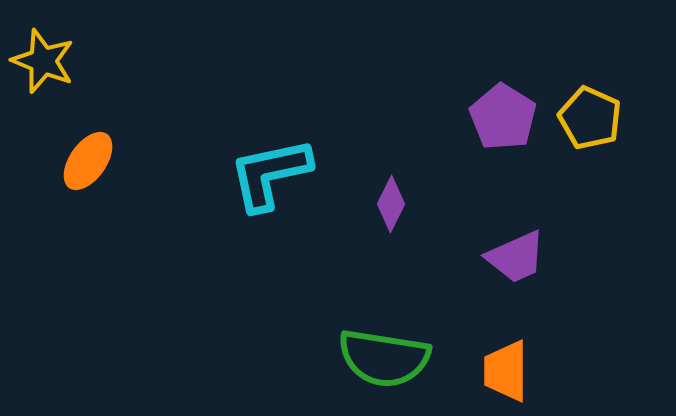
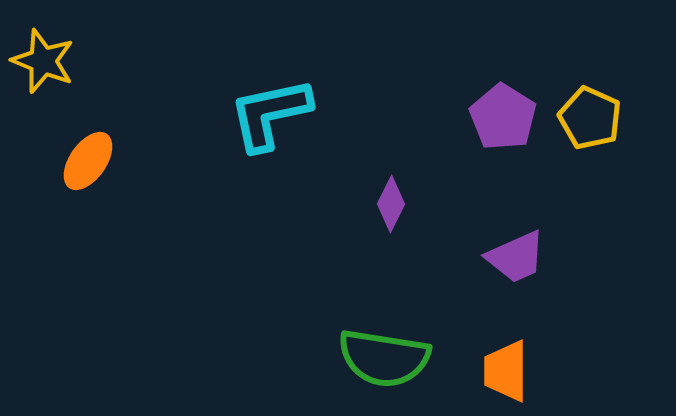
cyan L-shape: moved 60 px up
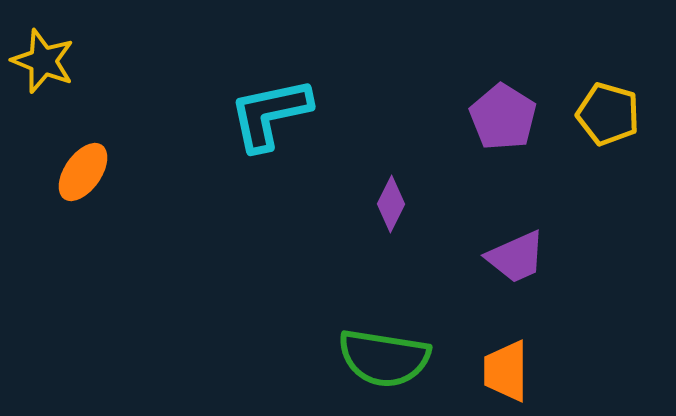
yellow pentagon: moved 18 px right, 4 px up; rotated 8 degrees counterclockwise
orange ellipse: moved 5 px left, 11 px down
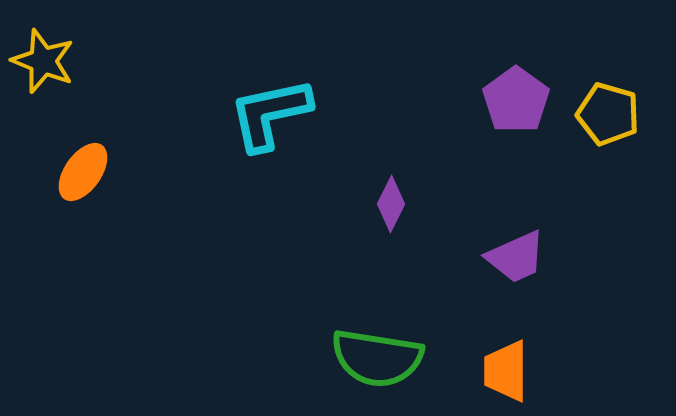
purple pentagon: moved 13 px right, 17 px up; rotated 4 degrees clockwise
green semicircle: moved 7 px left
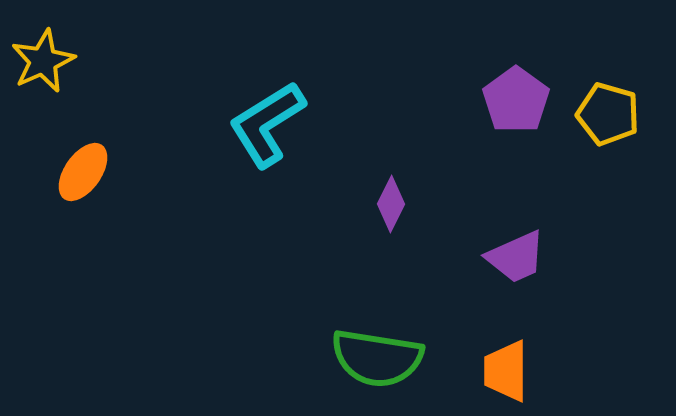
yellow star: rotated 26 degrees clockwise
cyan L-shape: moved 3 px left, 10 px down; rotated 20 degrees counterclockwise
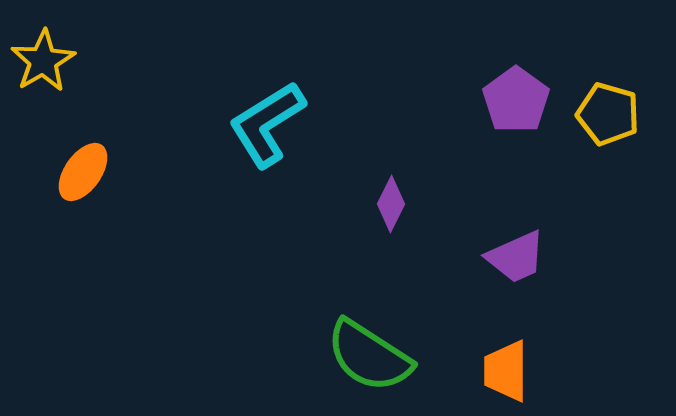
yellow star: rotated 6 degrees counterclockwise
green semicircle: moved 8 px left, 2 px up; rotated 24 degrees clockwise
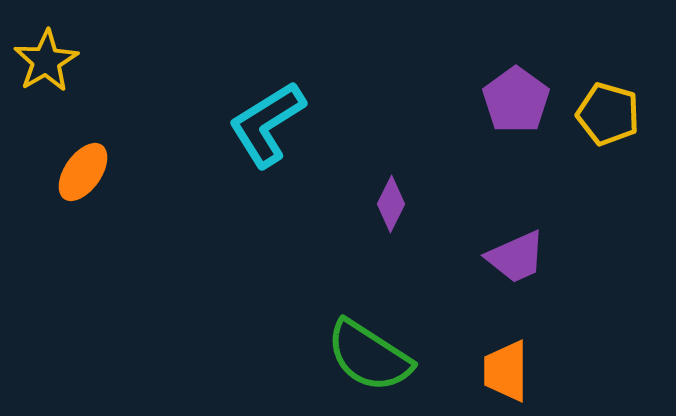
yellow star: moved 3 px right
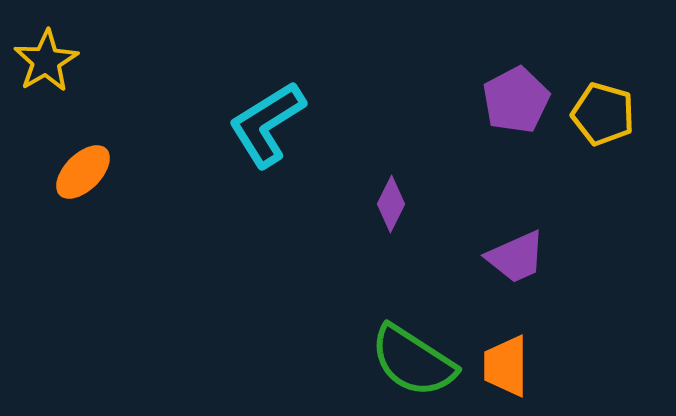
purple pentagon: rotated 8 degrees clockwise
yellow pentagon: moved 5 px left
orange ellipse: rotated 10 degrees clockwise
green semicircle: moved 44 px right, 5 px down
orange trapezoid: moved 5 px up
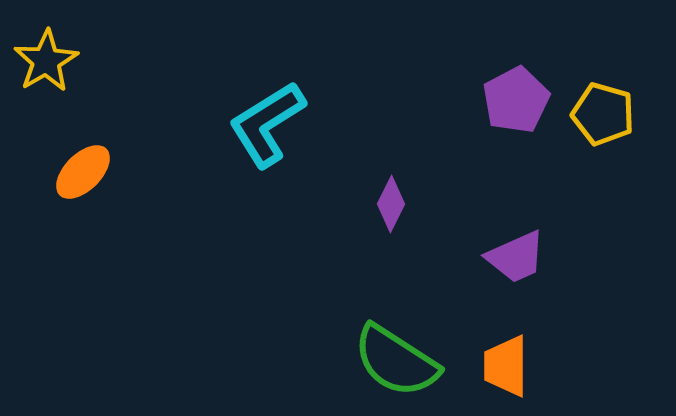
green semicircle: moved 17 px left
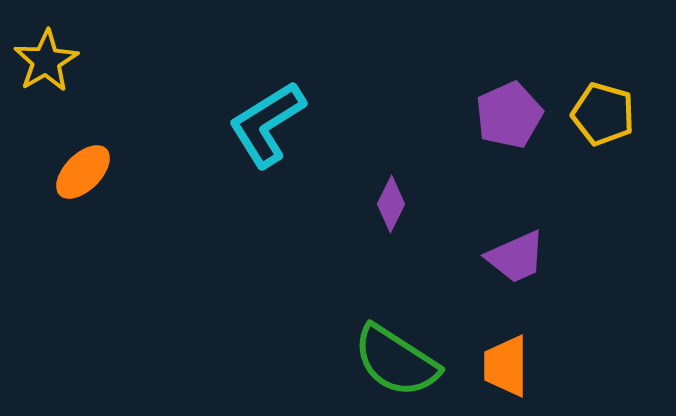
purple pentagon: moved 7 px left, 15 px down; rotated 4 degrees clockwise
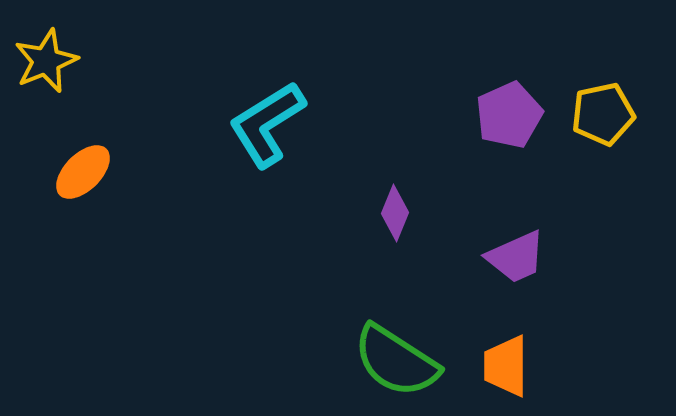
yellow star: rotated 8 degrees clockwise
yellow pentagon: rotated 28 degrees counterclockwise
purple diamond: moved 4 px right, 9 px down; rotated 4 degrees counterclockwise
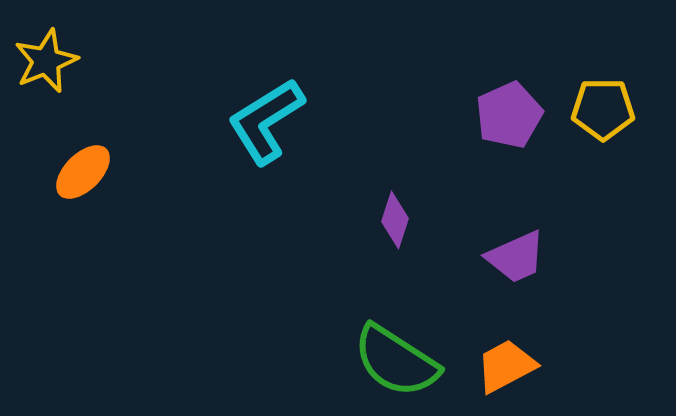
yellow pentagon: moved 5 px up; rotated 12 degrees clockwise
cyan L-shape: moved 1 px left, 3 px up
purple diamond: moved 7 px down; rotated 4 degrees counterclockwise
orange trapezoid: rotated 62 degrees clockwise
